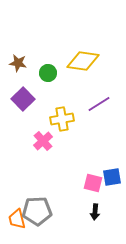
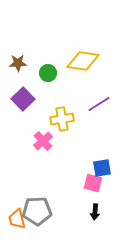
brown star: rotated 12 degrees counterclockwise
blue square: moved 10 px left, 9 px up
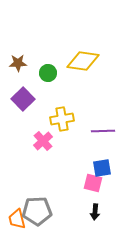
purple line: moved 4 px right, 27 px down; rotated 30 degrees clockwise
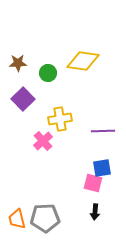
yellow cross: moved 2 px left
gray pentagon: moved 8 px right, 7 px down
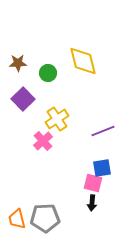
yellow diamond: rotated 68 degrees clockwise
yellow cross: moved 3 px left; rotated 25 degrees counterclockwise
purple line: rotated 20 degrees counterclockwise
black arrow: moved 3 px left, 9 px up
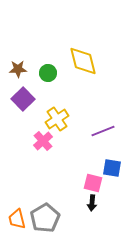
brown star: moved 6 px down
blue square: moved 10 px right; rotated 18 degrees clockwise
gray pentagon: rotated 28 degrees counterclockwise
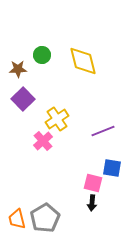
green circle: moved 6 px left, 18 px up
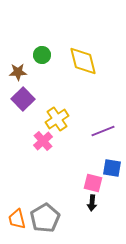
brown star: moved 3 px down
